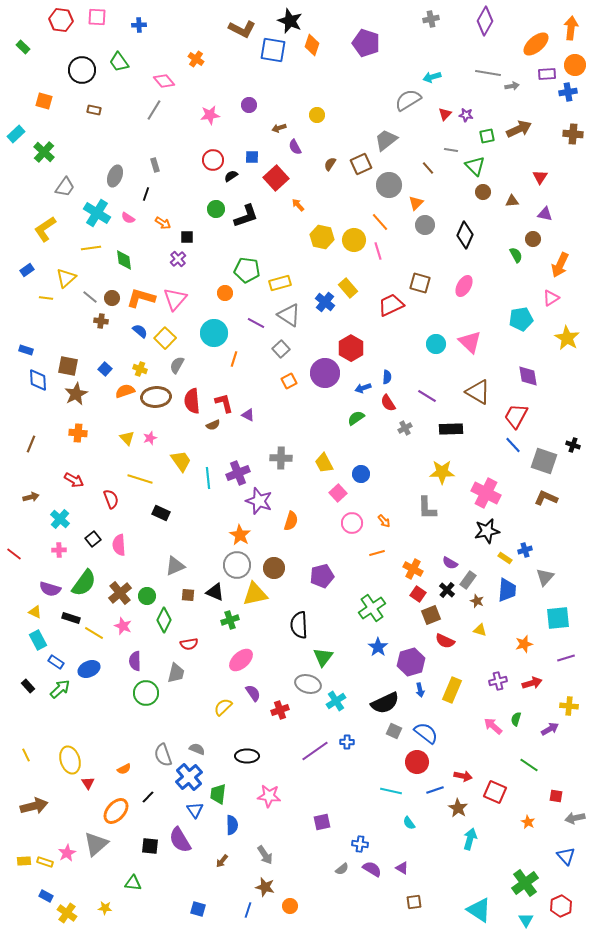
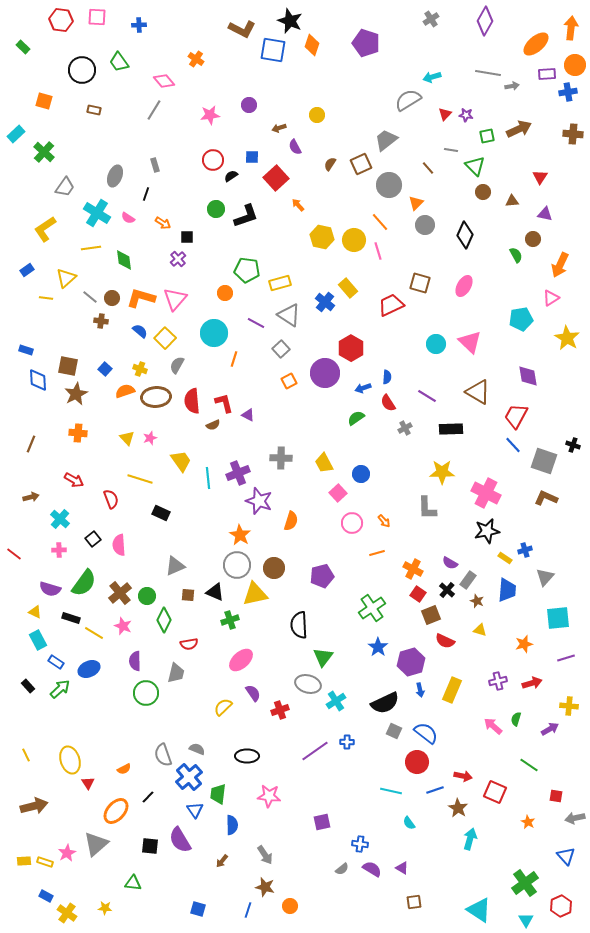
gray cross at (431, 19): rotated 21 degrees counterclockwise
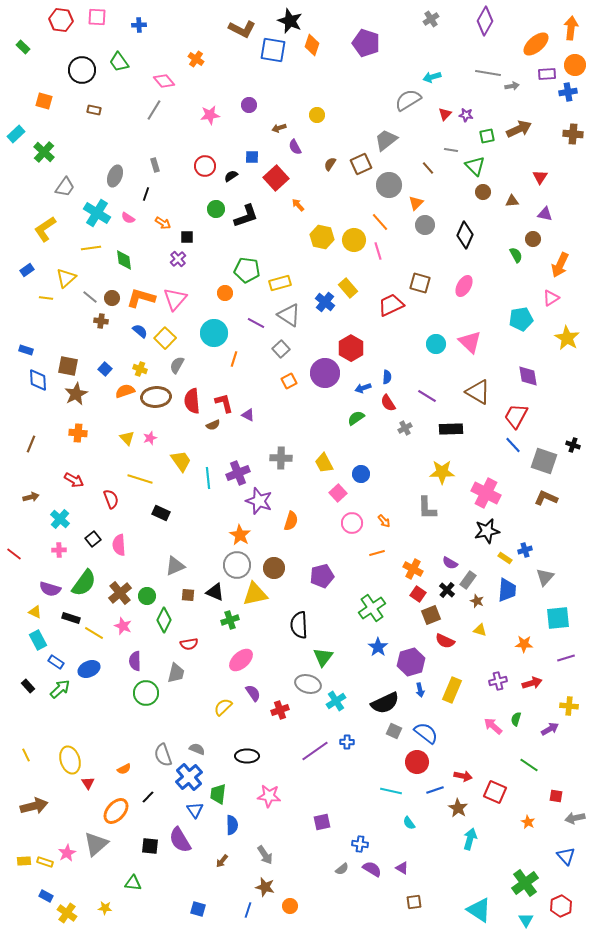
red circle at (213, 160): moved 8 px left, 6 px down
orange star at (524, 644): rotated 18 degrees clockwise
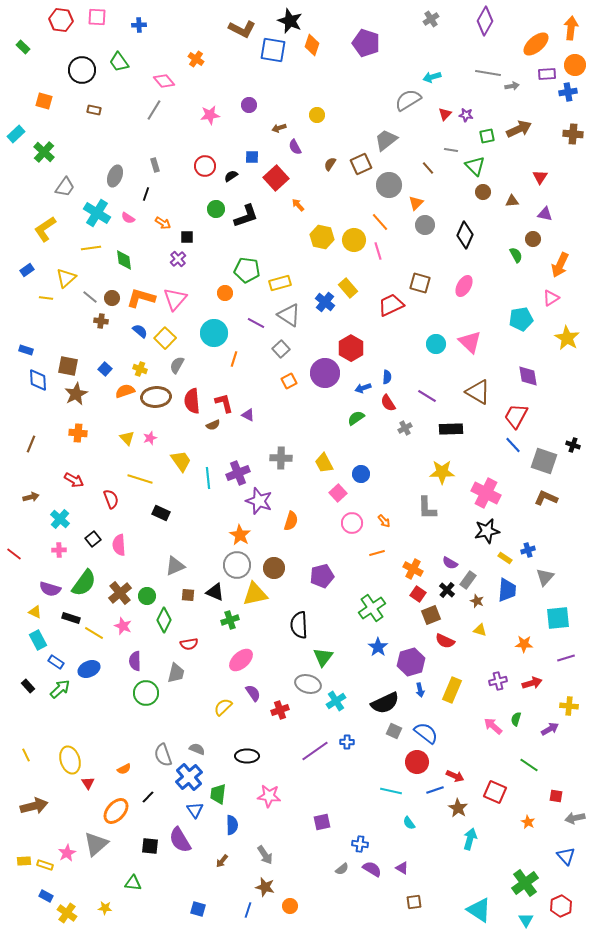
blue cross at (525, 550): moved 3 px right
red arrow at (463, 776): moved 8 px left; rotated 12 degrees clockwise
yellow rectangle at (45, 862): moved 3 px down
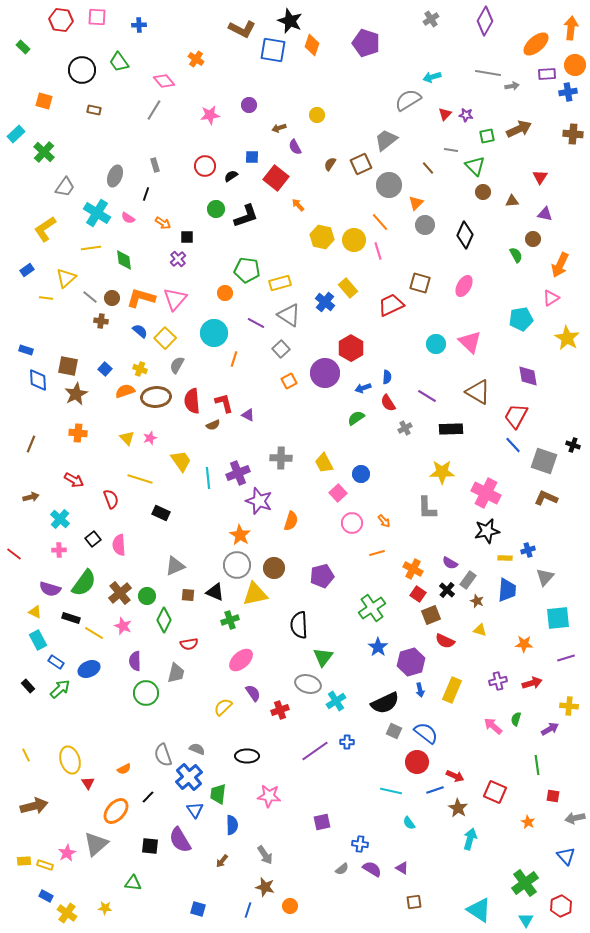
red square at (276, 178): rotated 10 degrees counterclockwise
yellow rectangle at (505, 558): rotated 32 degrees counterclockwise
green line at (529, 765): moved 8 px right; rotated 48 degrees clockwise
red square at (556, 796): moved 3 px left
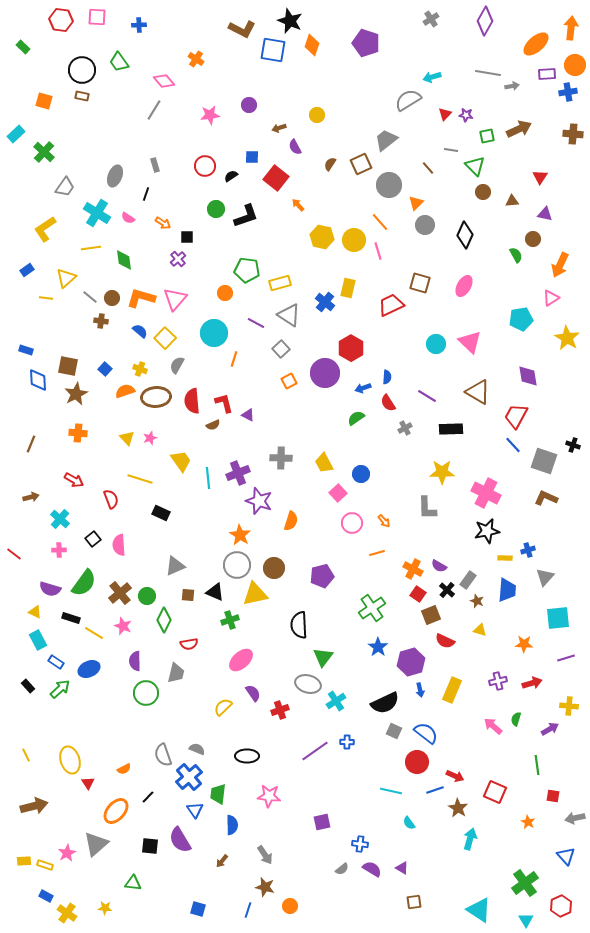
brown rectangle at (94, 110): moved 12 px left, 14 px up
yellow rectangle at (348, 288): rotated 54 degrees clockwise
purple semicircle at (450, 563): moved 11 px left, 3 px down
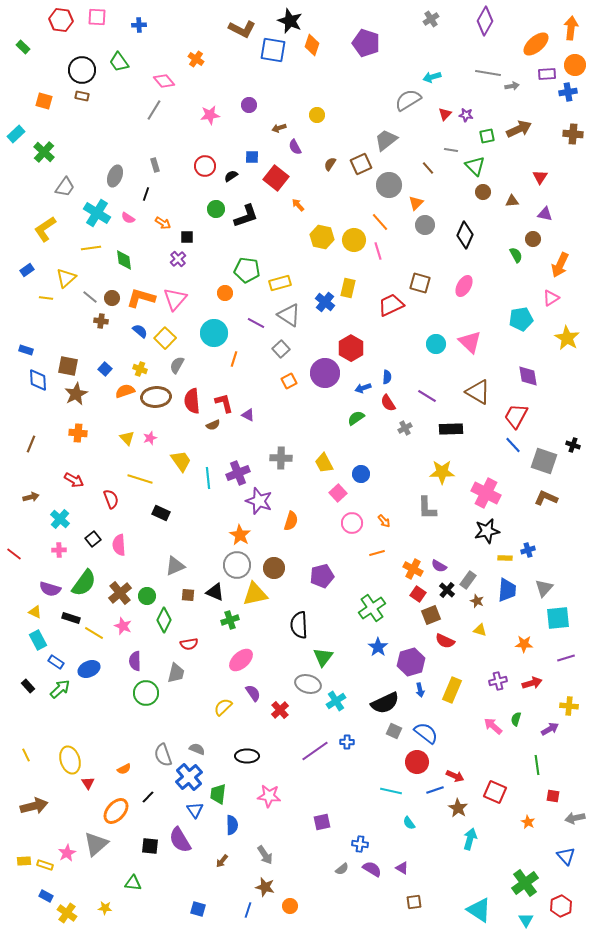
gray triangle at (545, 577): moved 1 px left, 11 px down
red cross at (280, 710): rotated 24 degrees counterclockwise
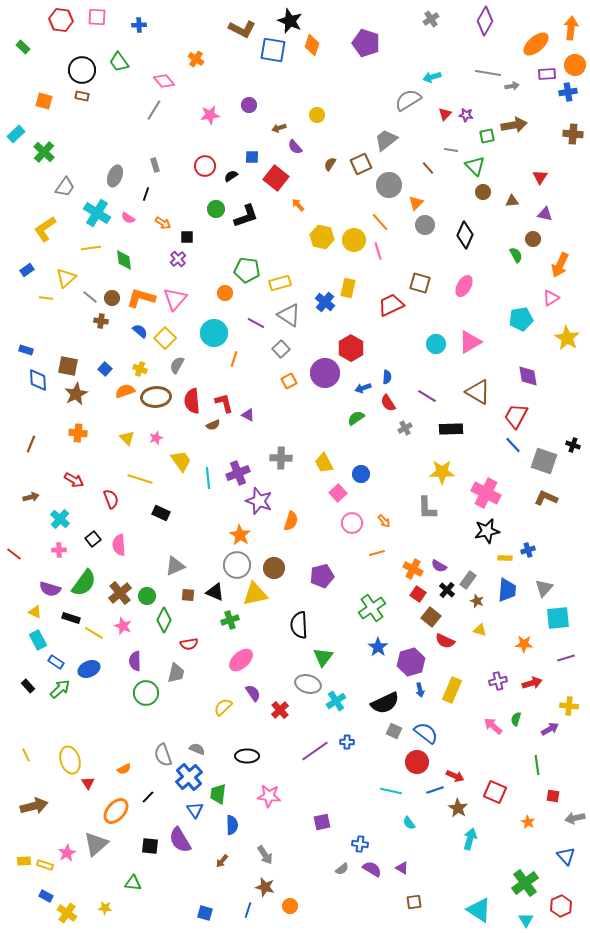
brown arrow at (519, 129): moved 5 px left, 4 px up; rotated 15 degrees clockwise
purple semicircle at (295, 147): rotated 14 degrees counterclockwise
pink triangle at (470, 342): rotated 45 degrees clockwise
pink star at (150, 438): moved 6 px right
brown square at (431, 615): moved 2 px down; rotated 30 degrees counterclockwise
blue square at (198, 909): moved 7 px right, 4 px down
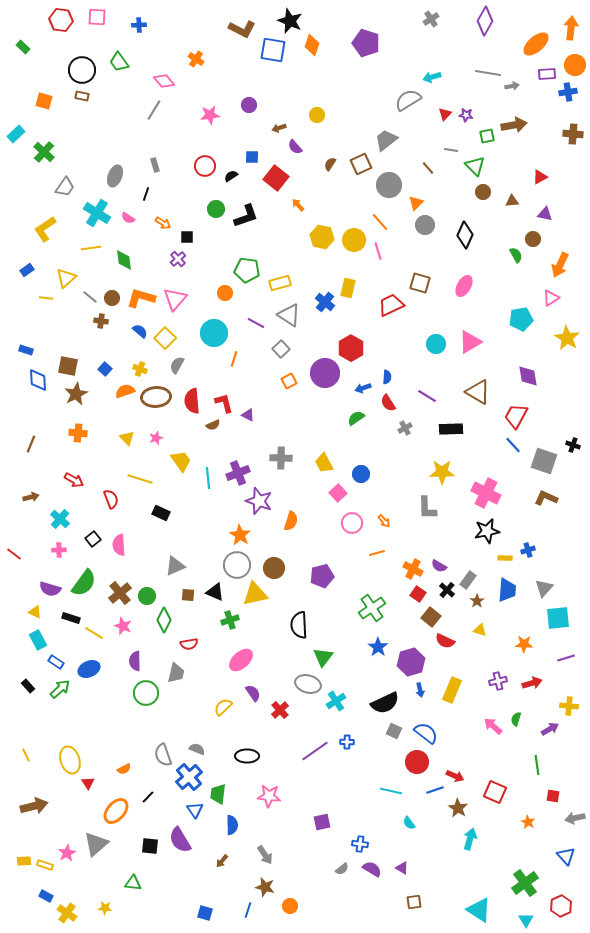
red triangle at (540, 177): rotated 28 degrees clockwise
brown star at (477, 601): rotated 16 degrees clockwise
